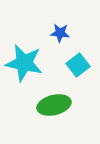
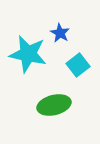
blue star: rotated 24 degrees clockwise
cyan star: moved 4 px right, 9 px up
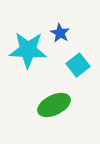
cyan star: moved 4 px up; rotated 9 degrees counterclockwise
green ellipse: rotated 12 degrees counterclockwise
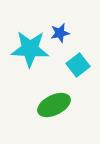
blue star: rotated 30 degrees clockwise
cyan star: moved 2 px right, 1 px up
